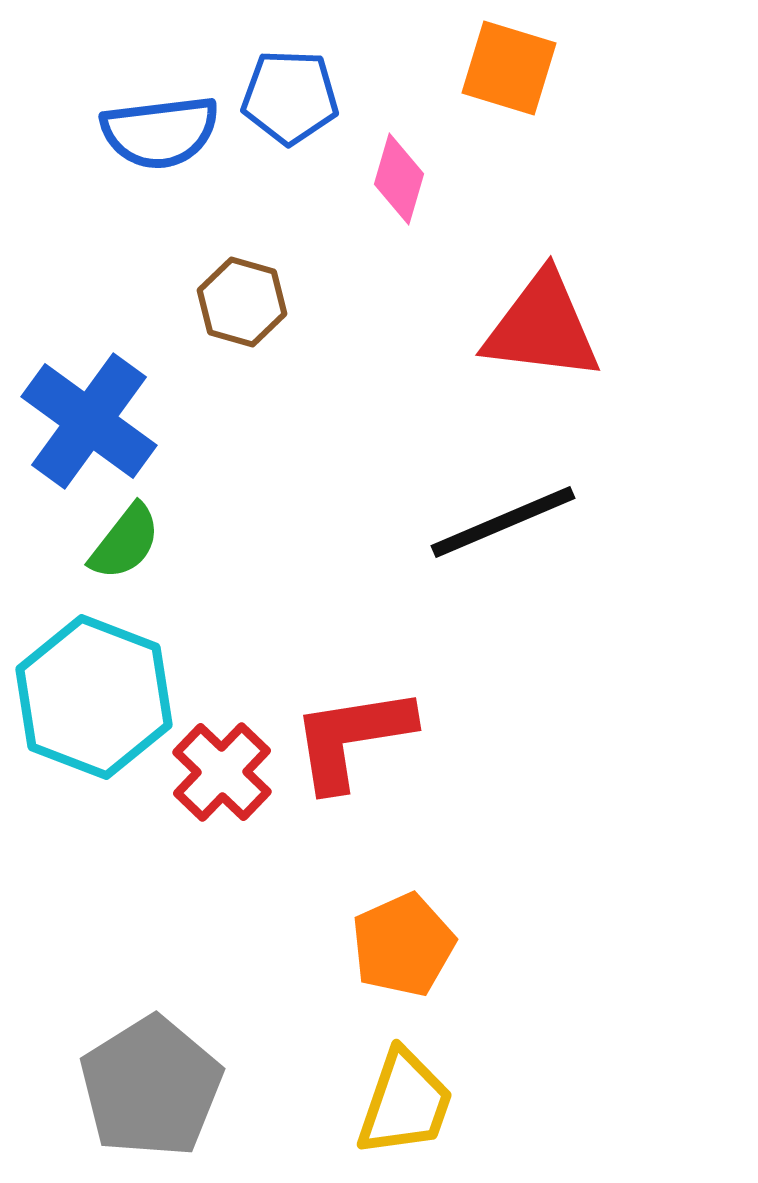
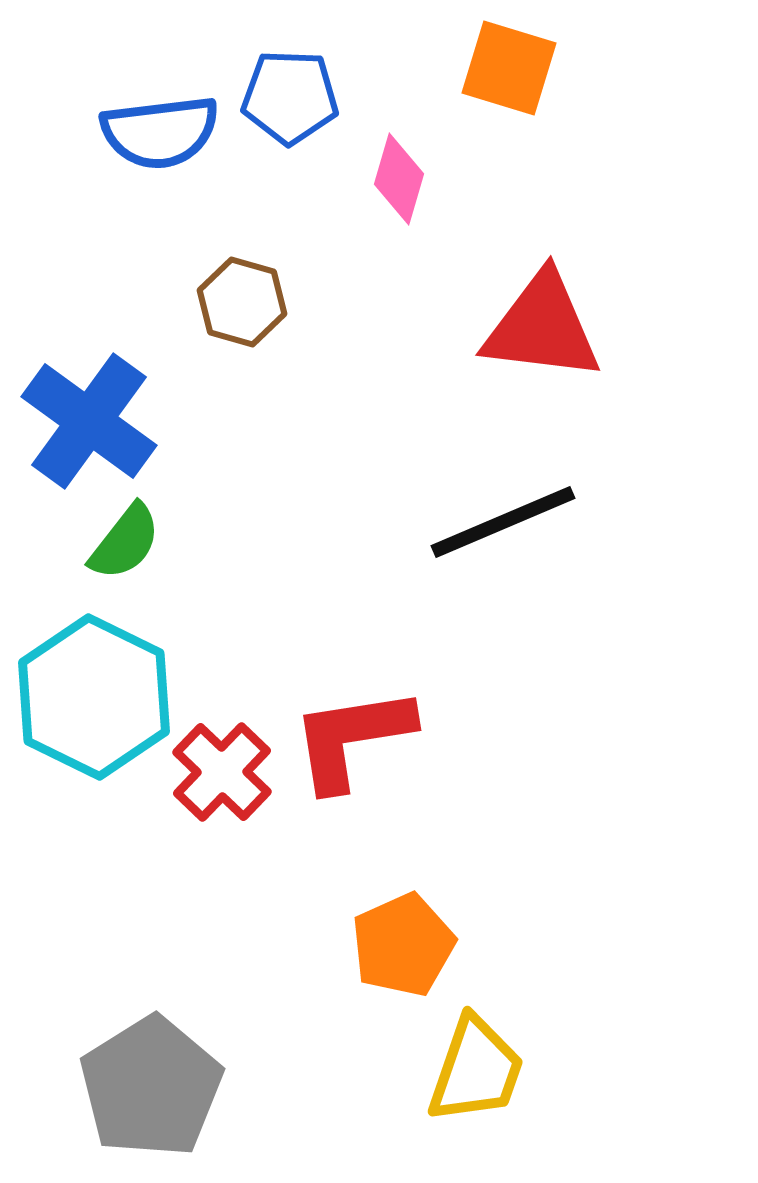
cyan hexagon: rotated 5 degrees clockwise
yellow trapezoid: moved 71 px right, 33 px up
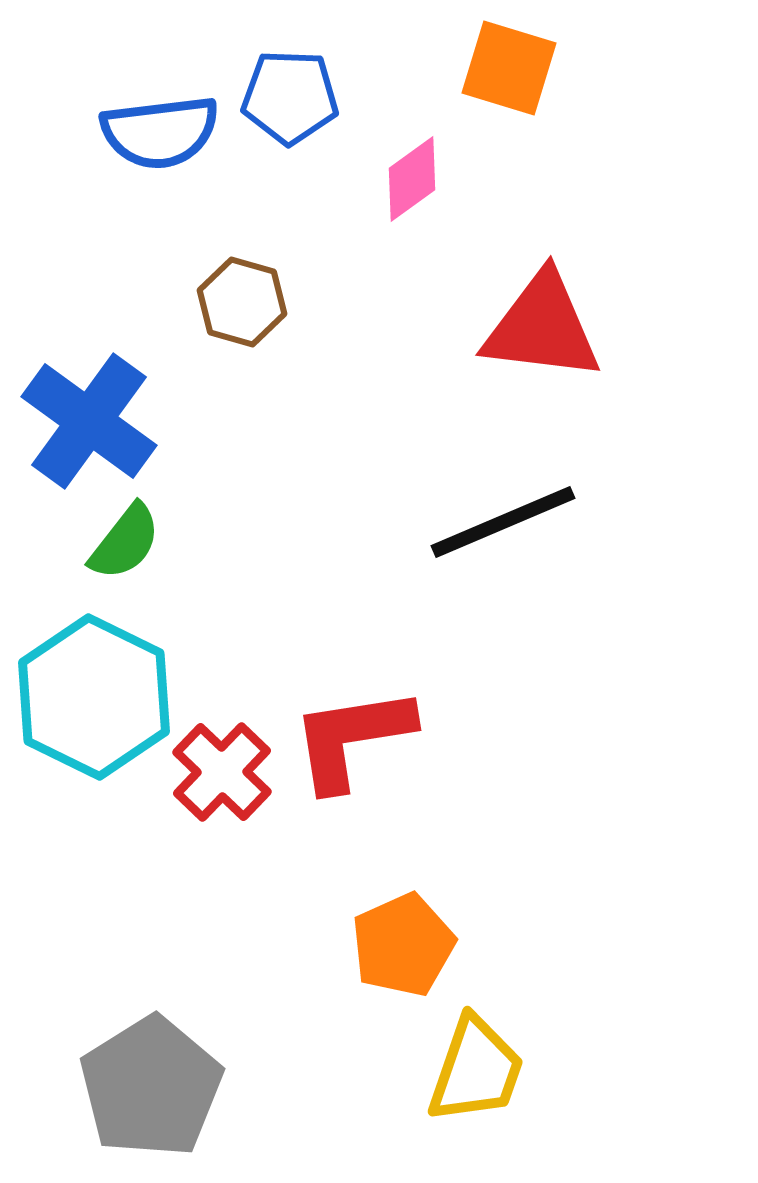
pink diamond: moved 13 px right; rotated 38 degrees clockwise
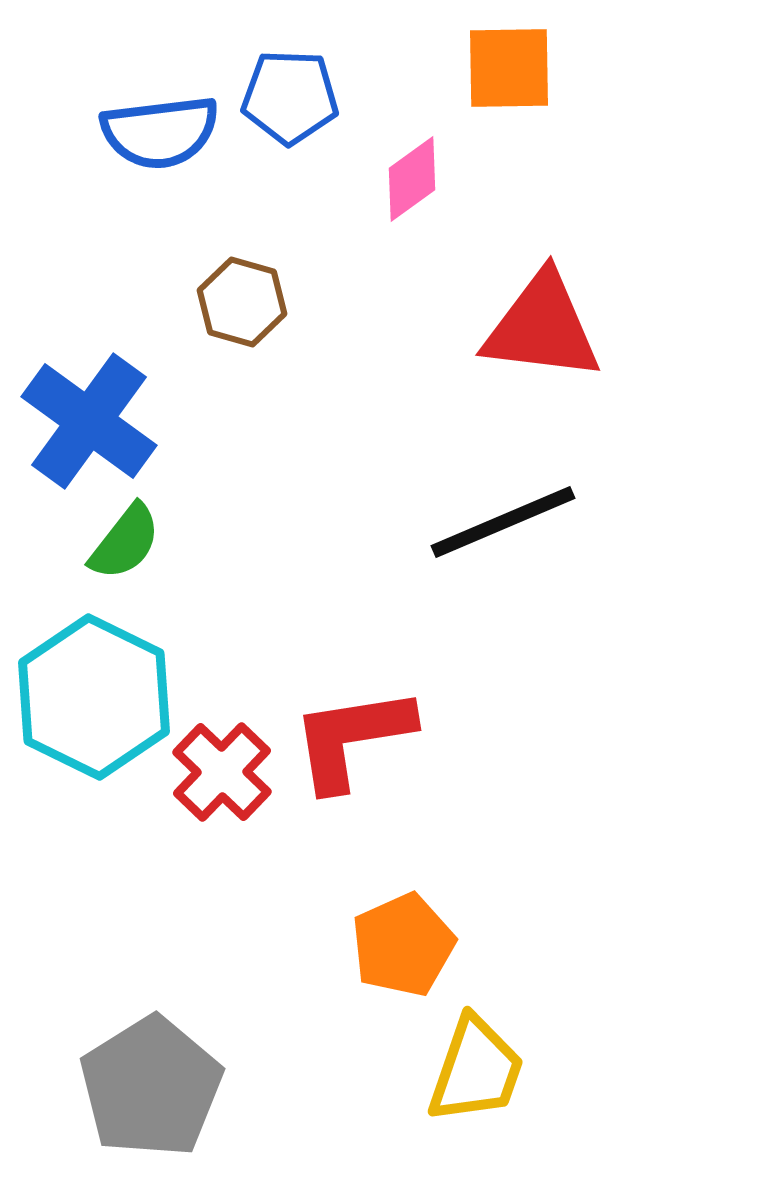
orange square: rotated 18 degrees counterclockwise
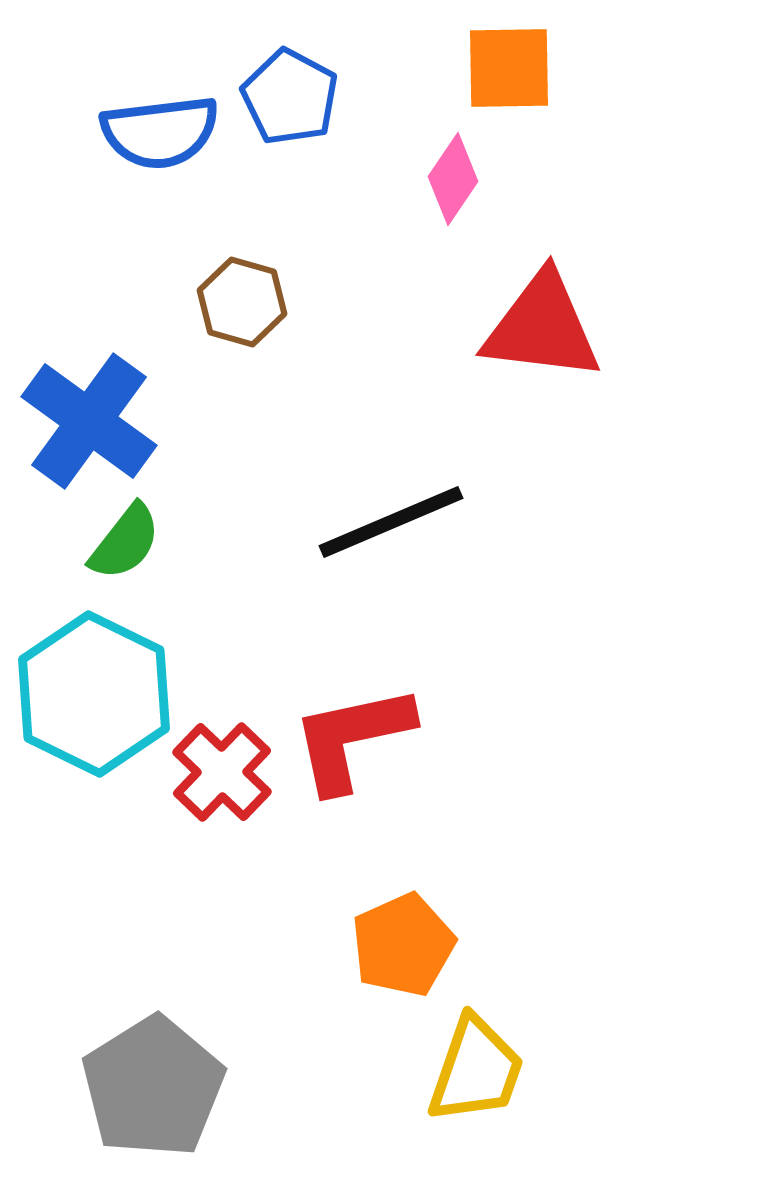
blue pentagon: rotated 26 degrees clockwise
pink diamond: moved 41 px right; rotated 20 degrees counterclockwise
black line: moved 112 px left
cyan hexagon: moved 3 px up
red L-shape: rotated 3 degrees counterclockwise
gray pentagon: moved 2 px right
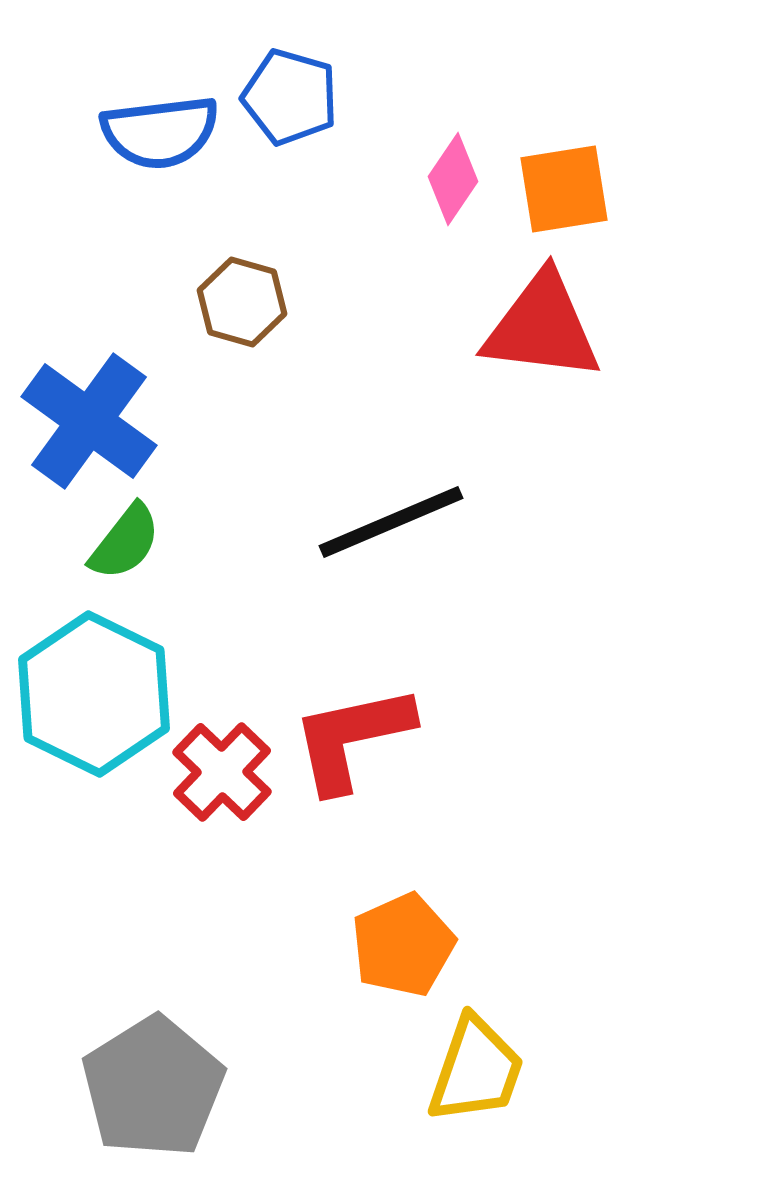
orange square: moved 55 px right, 121 px down; rotated 8 degrees counterclockwise
blue pentagon: rotated 12 degrees counterclockwise
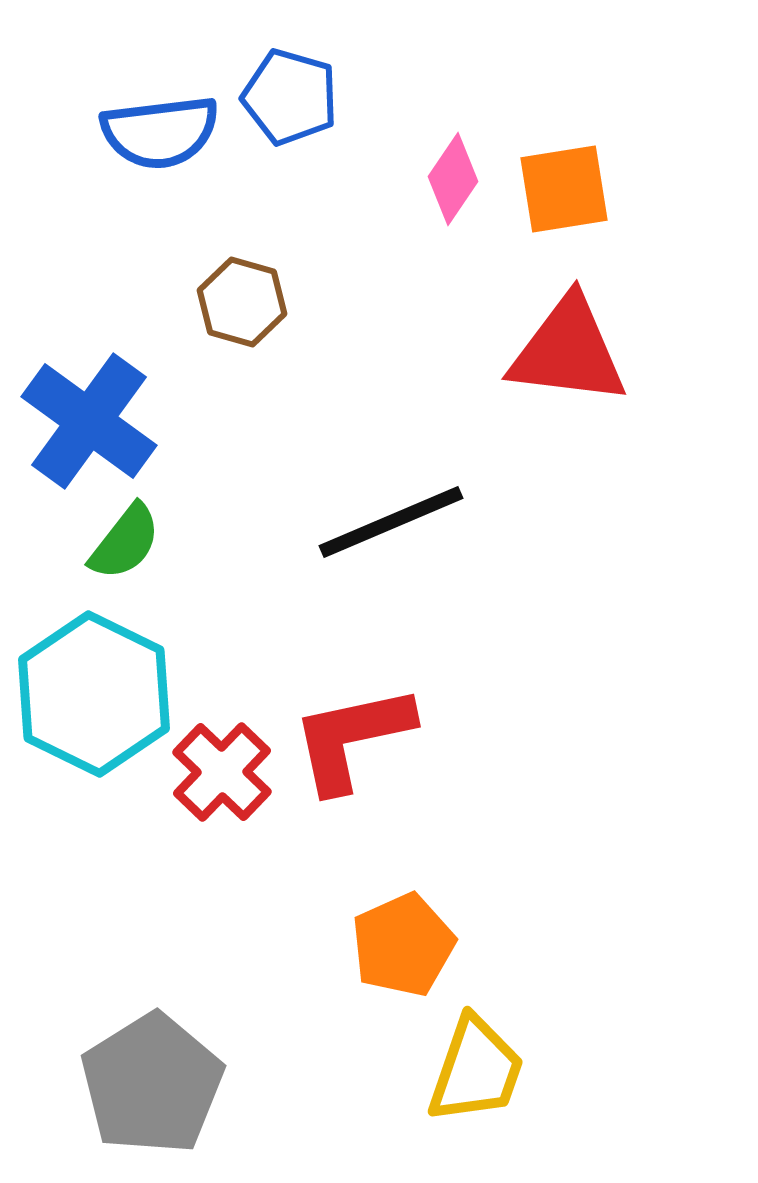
red triangle: moved 26 px right, 24 px down
gray pentagon: moved 1 px left, 3 px up
